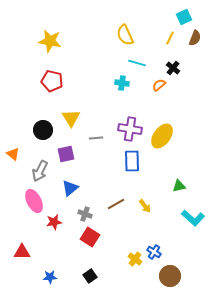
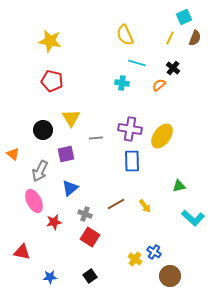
red triangle: rotated 12 degrees clockwise
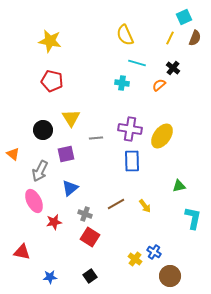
cyan L-shape: rotated 120 degrees counterclockwise
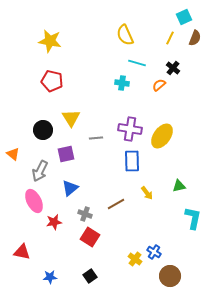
yellow arrow: moved 2 px right, 13 px up
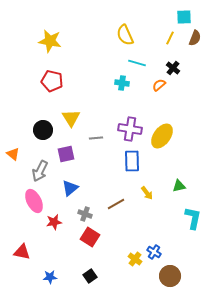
cyan square: rotated 21 degrees clockwise
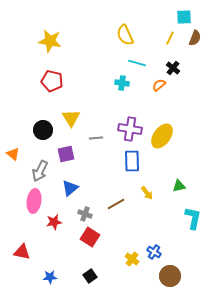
pink ellipse: rotated 35 degrees clockwise
yellow cross: moved 3 px left
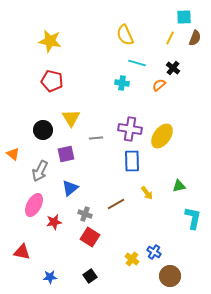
pink ellipse: moved 4 px down; rotated 20 degrees clockwise
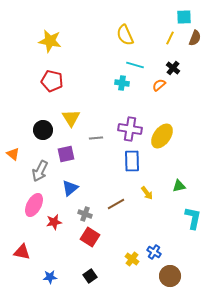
cyan line: moved 2 px left, 2 px down
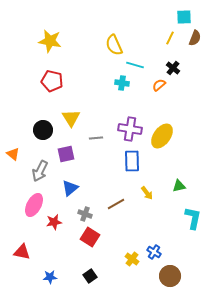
yellow semicircle: moved 11 px left, 10 px down
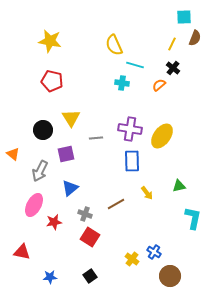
yellow line: moved 2 px right, 6 px down
